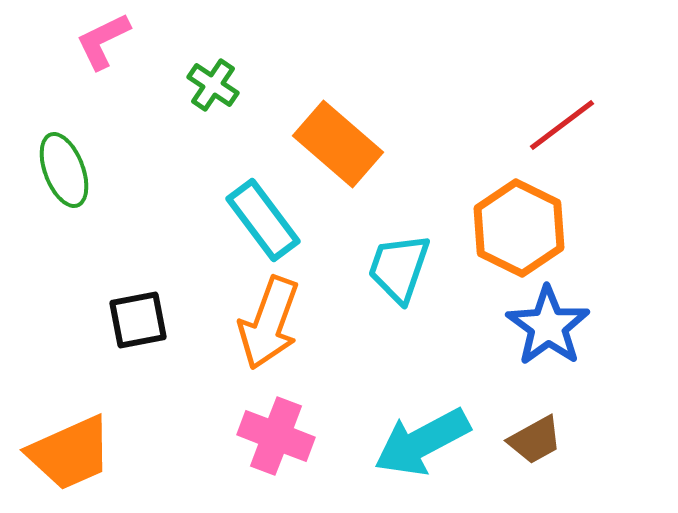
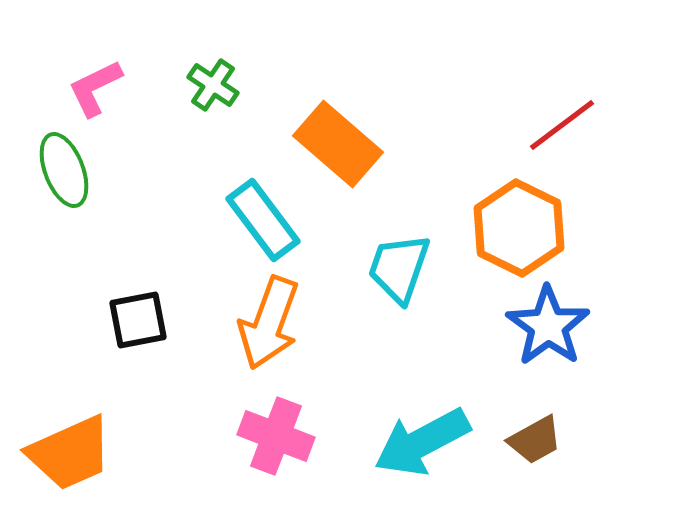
pink L-shape: moved 8 px left, 47 px down
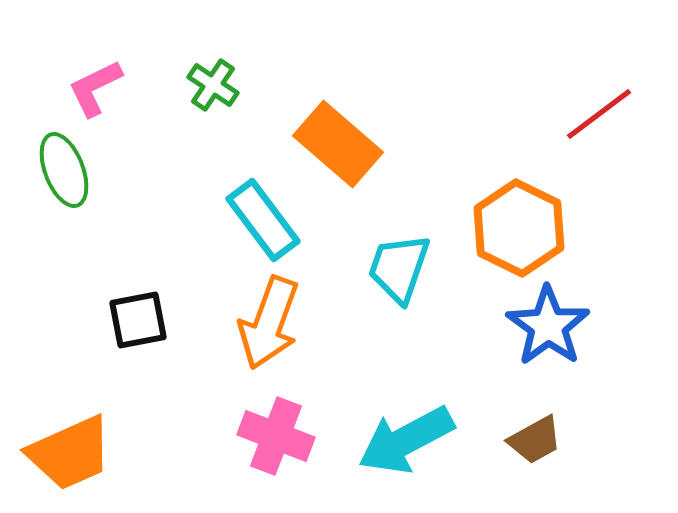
red line: moved 37 px right, 11 px up
cyan arrow: moved 16 px left, 2 px up
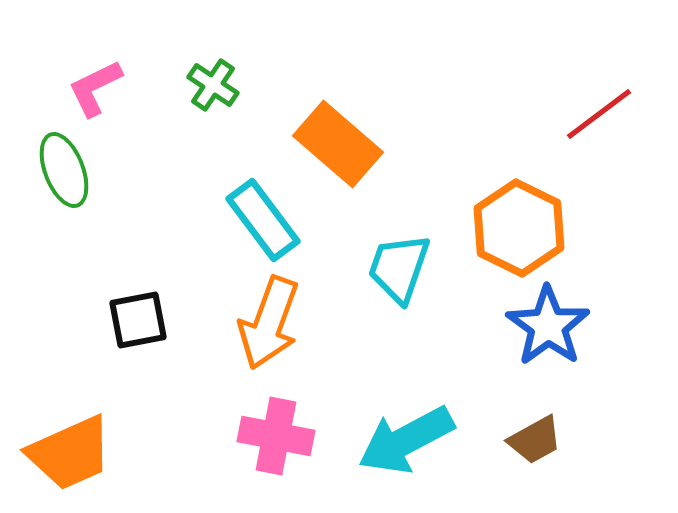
pink cross: rotated 10 degrees counterclockwise
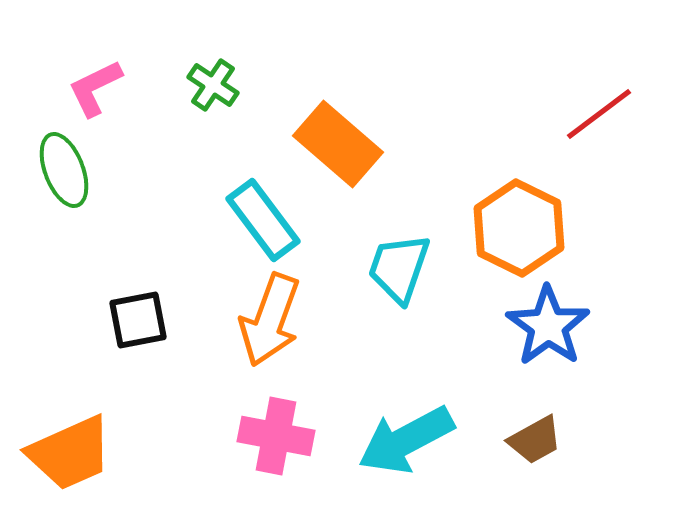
orange arrow: moved 1 px right, 3 px up
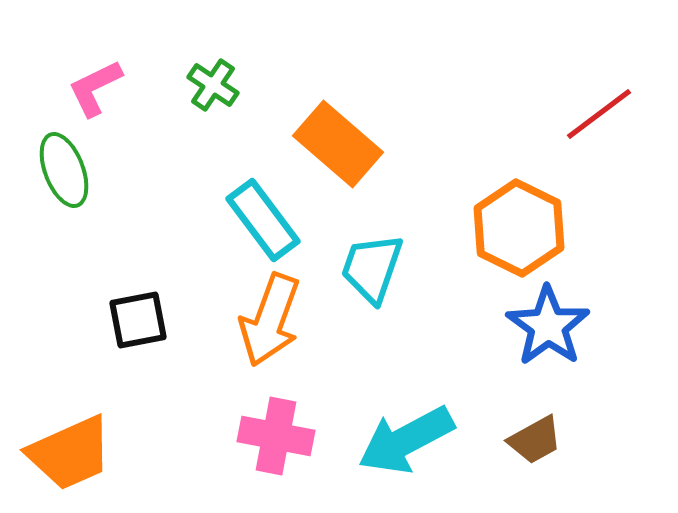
cyan trapezoid: moved 27 px left
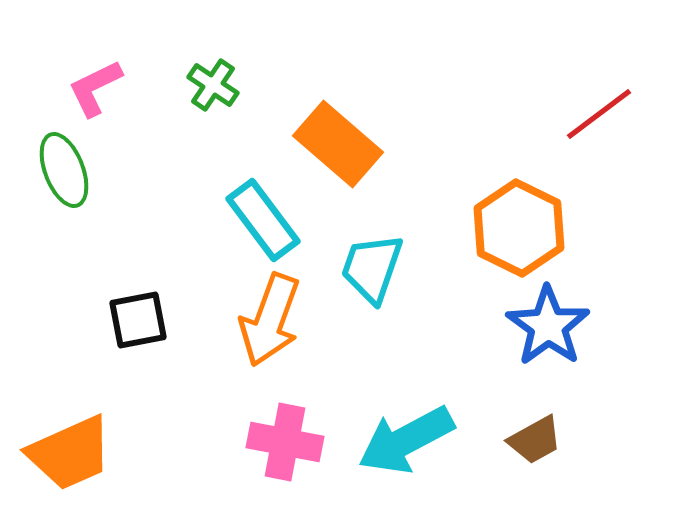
pink cross: moved 9 px right, 6 px down
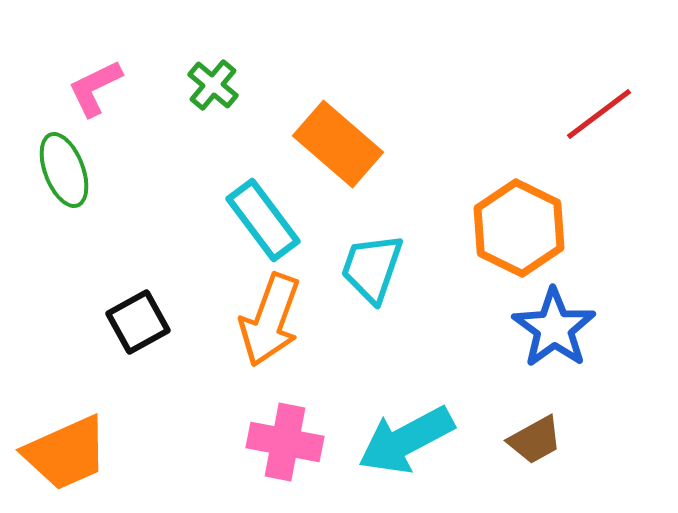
green cross: rotated 6 degrees clockwise
black square: moved 2 px down; rotated 18 degrees counterclockwise
blue star: moved 6 px right, 2 px down
orange trapezoid: moved 4 px left
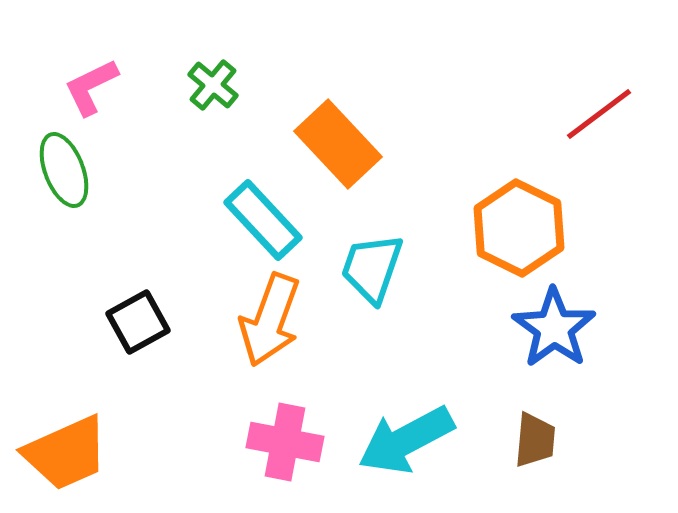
pink L-shape: moved 4 px left, 1 px up
orange rectangle: rotated 6 degrees clockwise
cyan rectangle: rotated 6 degrees counterclockwise
brown trapezoid: rotated 56 degrees counterclockwise
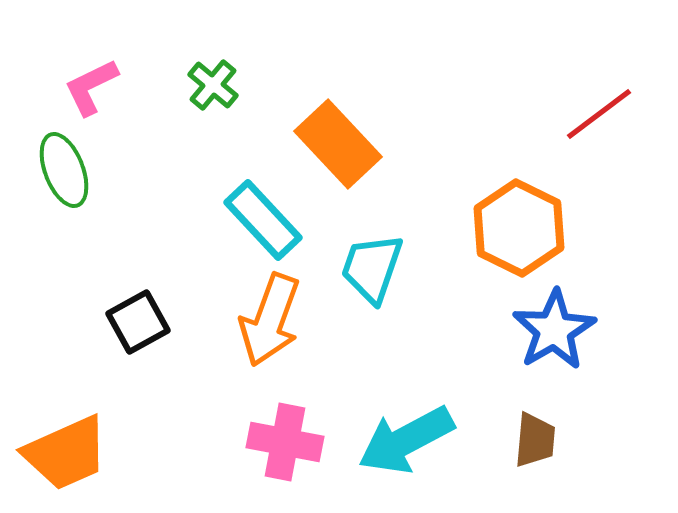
blue star: moved 2 px down; rotated 6 degrees clockwise
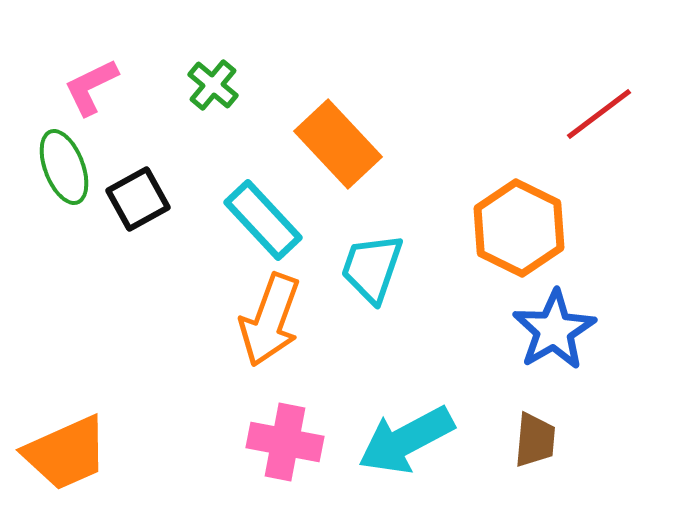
green ellipse: moved 3 px up
black square: moved 123 px up
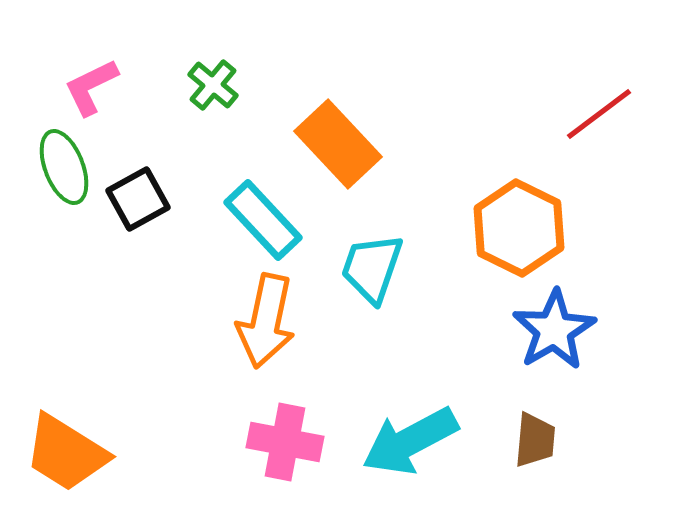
orange arrow: moved 4 px left, 1 px down; rotated 8 degrees counterclockwise
cyan arrow: moved 4 px right, 1 px down
orange trapezoid: rotated 56 degrees clockwise
